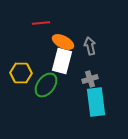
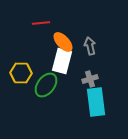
orange ellipse: rotated 20 degrees clockwise
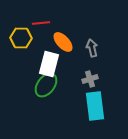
gray arrow: moved 2 px right, 2 px down
white rectangle: moved 13 px left, 3 px down
yellow hexagon: moved 35 px up
cyan rectangle: moved 1 px left, 4 px down
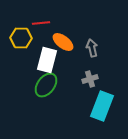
orange ellipse: rotated 10 degrees counterclockwise
white rectangle: moved 2 px left, 4 px up
cyan rectangle: moved 7 px right; rotated 28 degrees clockwise
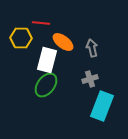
red line: rotated 12 degrees clockwise
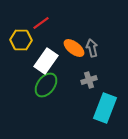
red line: rotated 42 degrees counterclockwise
yellow hexagon: moved 2 px down
orange ellipse: moved 11 px right, 6 px down
white rectangle: moved 1 px left, 1 px down; rotated 20 degrees clockwise
gray cross: moved 1 px left, 1 px down
cyan rectangle: moved 3 px right, 2 px down
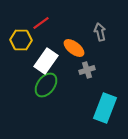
gray arrow: moved 8 px right, 16 px up
gray cross: moved 2 px left, 10 px up
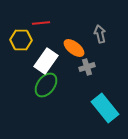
red line: rotated 30 degrees clockwise
gray arrow: moved 2 px down
gray cross: moved 3 px up
cyan rectangle: rotated 60 degrees counterclockwise
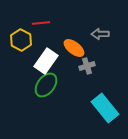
gray arrow: rotated 78 degrees counterclockwise
yellow hexagon: rotated 25 degrees clockwise
gray cross: moved 1 px up
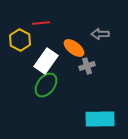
yellow hexagon: moved 1 px left
cyan rectangle: moved 5 px left, 11 px down; rotated 52 degrees counterclockwise
